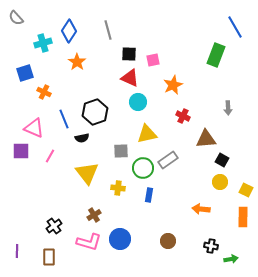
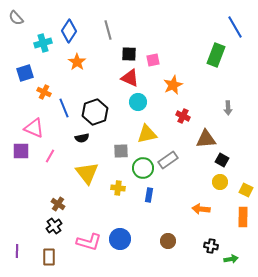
blue line at (64, 119): moved 11 px up
brown cross at (94, 215): moved 36 px left, 11 px up; rotated 24 degrees counterclockwise
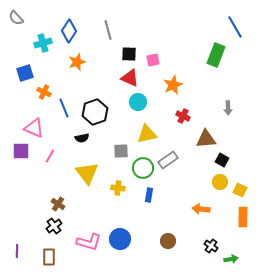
orange star at (77, 62): rotated 18 degrees clockwise
yellow square at (246, 190): moved 6 px left
black cross at (211, 246): rotated 24 degrees clockwise
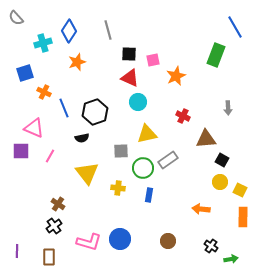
orange star at (173, 85): moved 3 px right, 9 px up
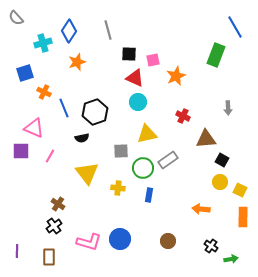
red triangle at (130, 78): moved 5 px right
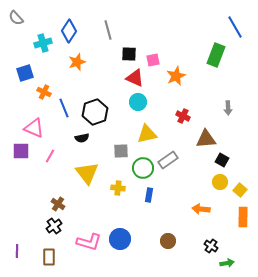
yellow square at (240, 190): rotated 16 degrees clockwise
green arrow at (231, 259): moved 4 px left, 4 px down
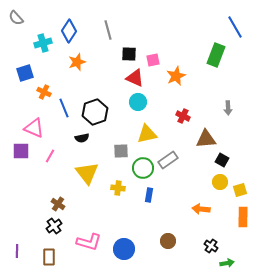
yellow square at (240, 190): rotated 32 degrees clockwise
blue circle at (120, 239): moved 4 px right, 10 px down
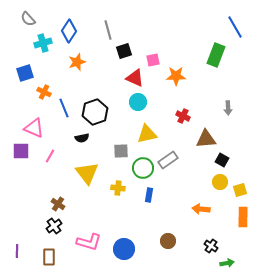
gray semicircle at (16, 18): moved 12 px right, 1 px down
black square at (129, 54): moved 5 px left, 3 px up; rotated 21 degrees counterclockwise
orange star at (176, 76): rotated 24 degrees clockwise
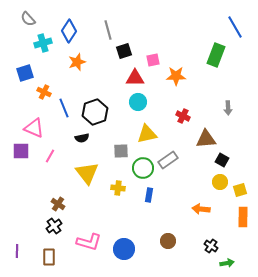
red triangle at (135, 78): rotated 24 degrees counterclockwise
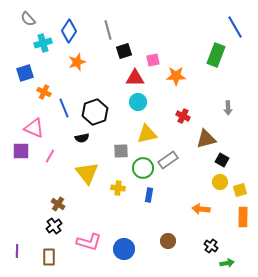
brown triangle at (206, 139): rotated 10 degrees counterclockwise
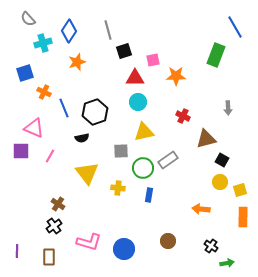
yellow triangle at (147, 134): moved 3 px left, 2 px up
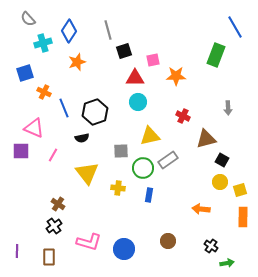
yellow triangle at (144, 132): moved 6 px right, 4 px down
pink line at (50, 156): moved 3 px right, 1 px up
